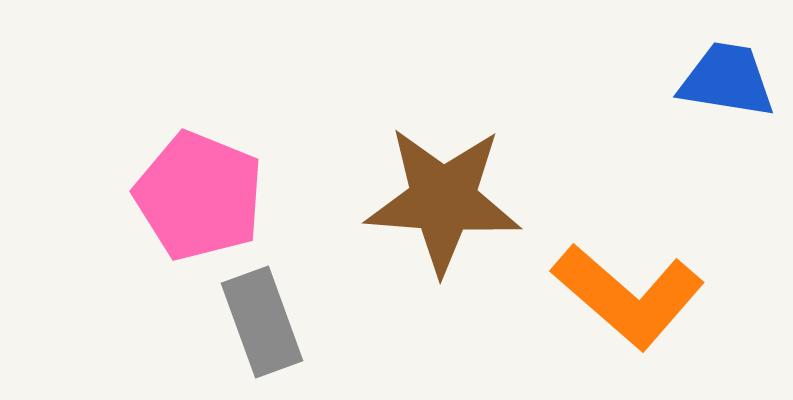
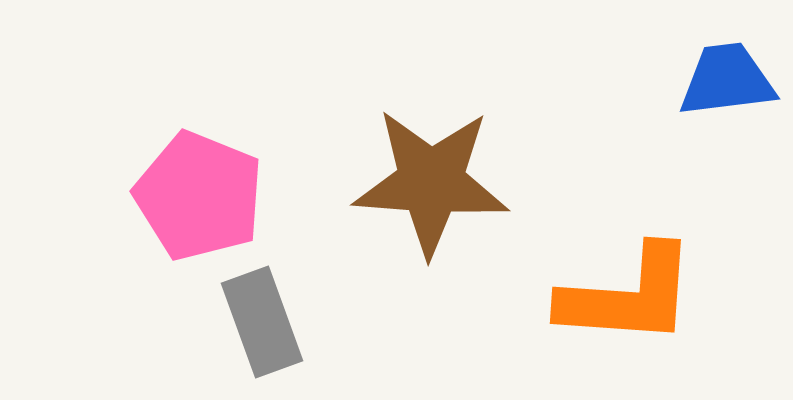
blue trapezoid: rotated 16 degrees counterclockwise
brown star: moved 12 px left, 18 px up
orange L-shape: rotated 37 degrees counterclockwise
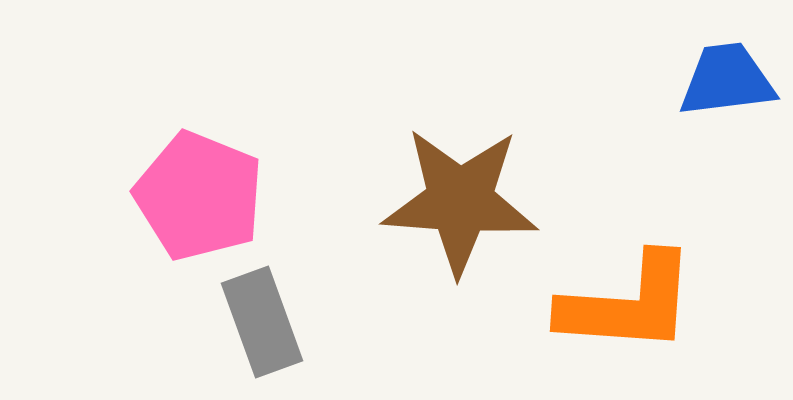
brown star: moved 29 px right, 19 px down
orange L-shape: moved 8 px down
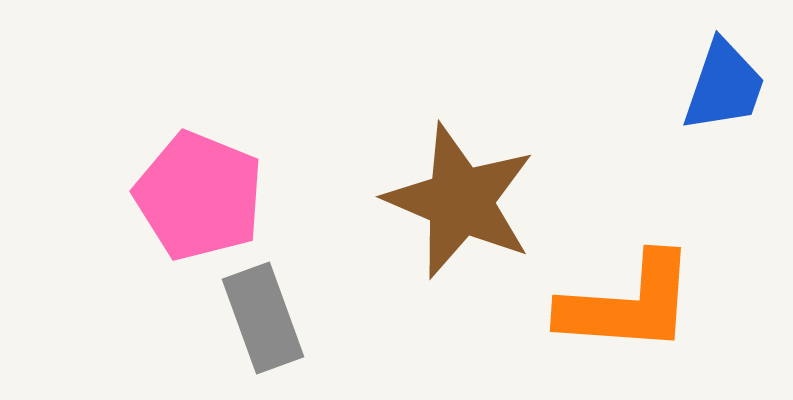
blue trapezoid: moved 3 px left, 6 px down; rotated 116 degrees clockwise
brown star: rotated 19 degrees clockwise
gray rectangle: moved 1 px right, 4 px up
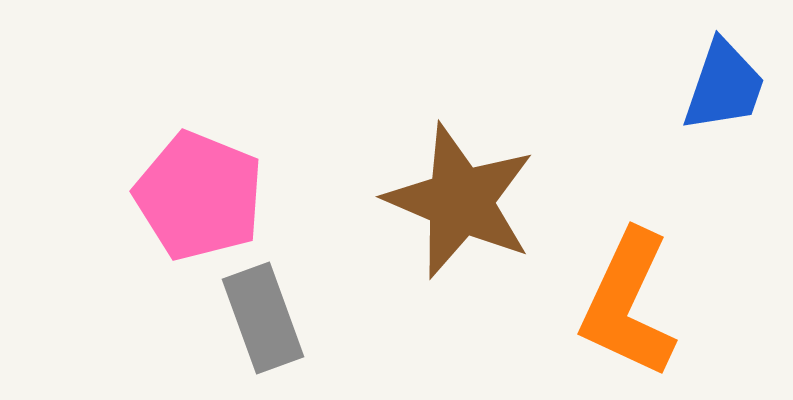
orange L-shape: rotated 111 degrees clockwise
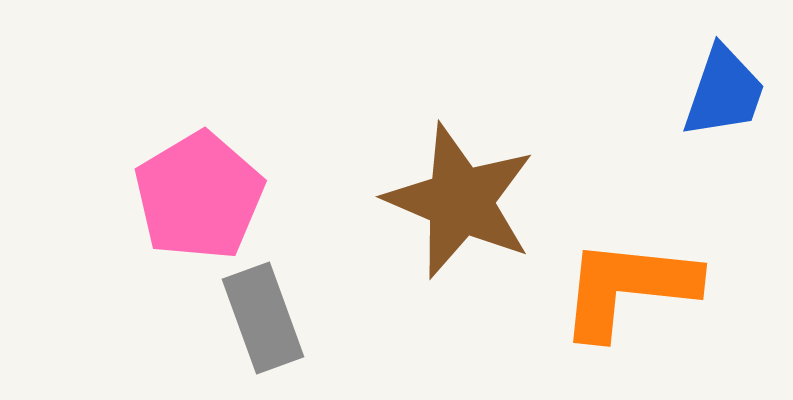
blue trapezoid: moved 6 px down
pink pentagon: rotated 19 degrees clockwise
orange L-shape: moved 16 px up; rotated 71 degrees clockwise
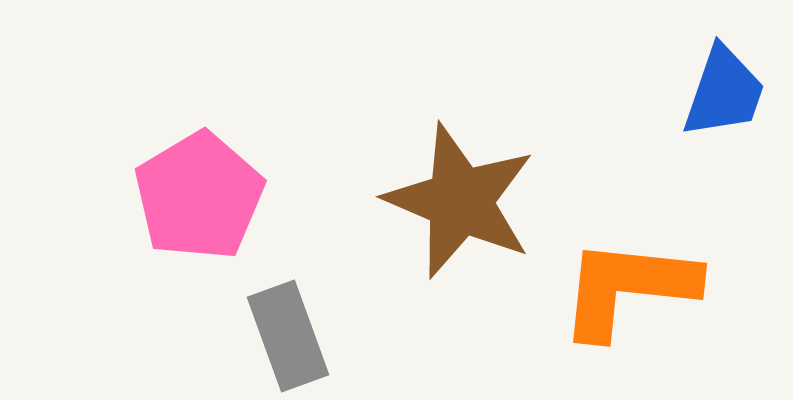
gray rectangle: moved 25 px right, 18 px down
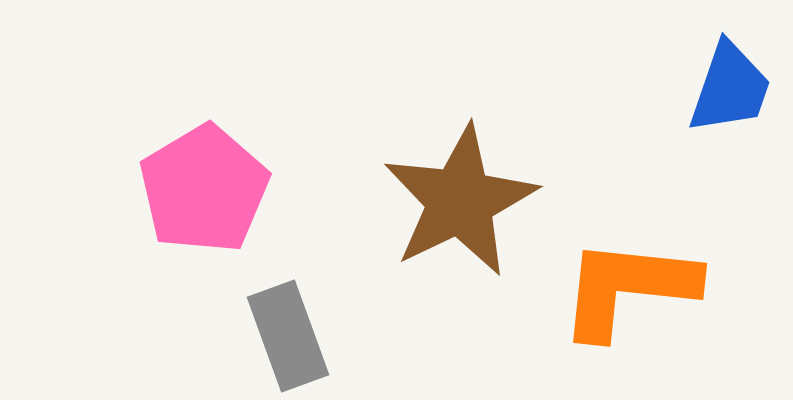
blue trapezoid: moved 6 px right, 4 px up
pink pentagon: moved 5 px right, 7 px up
brown star: rotated 23 degrees clockwise
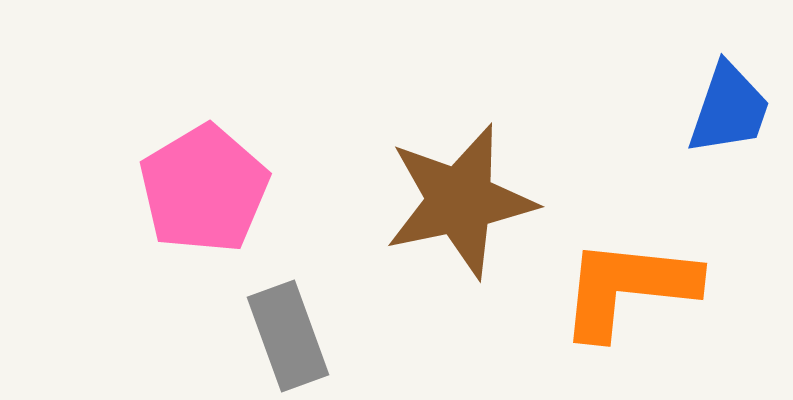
blue trapezoid: moved 1 px left, 21 px down
brown star: rotated 14 degrees clockwise
